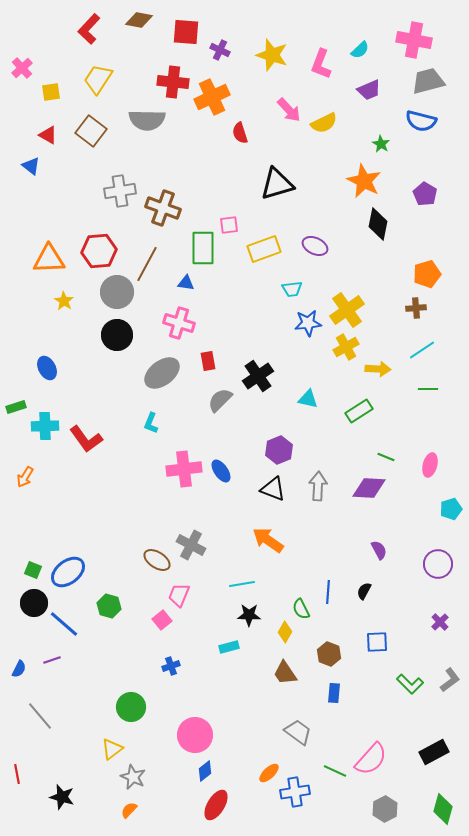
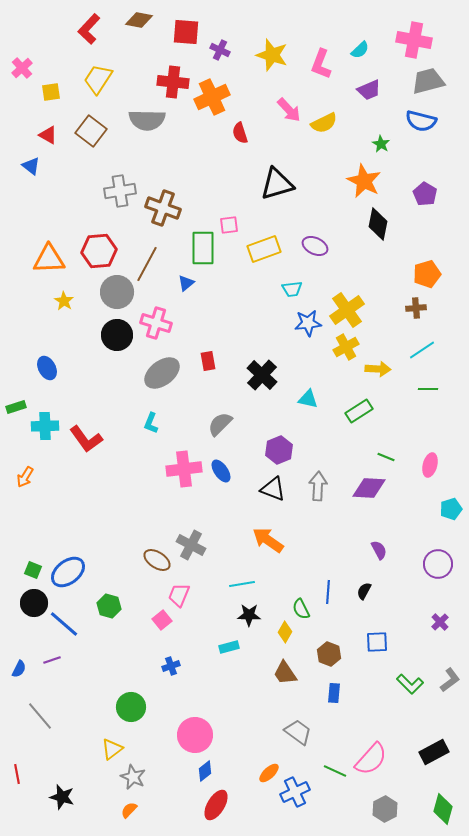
blue triangle at (186, 283): rotated 48 degrees counterclockwise
pink cross at (179, 323): moved 23 px left
black cross at (258, 376): moved 4 px right, 1 px up; rotated 12 degrees counterclockwise
gray semicircle at (220, 400): moved 24 px down
blue cross at (295, 792): rotated 16 degrees counterclockwise
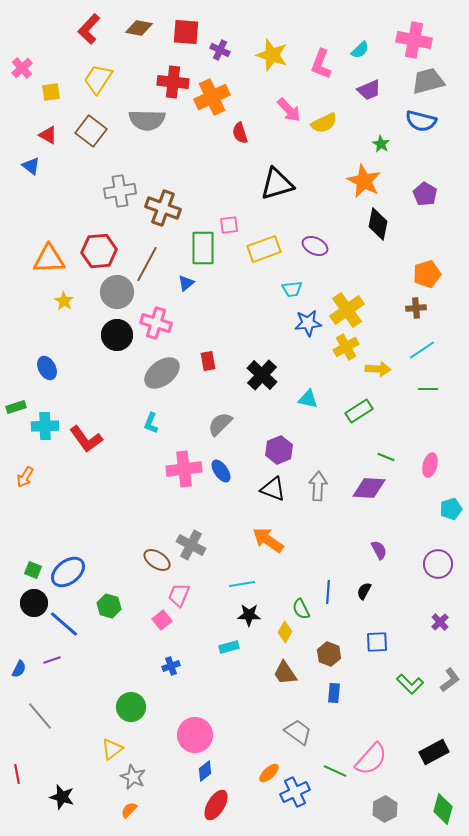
brown diamond at (139, 20): moved 8 px down
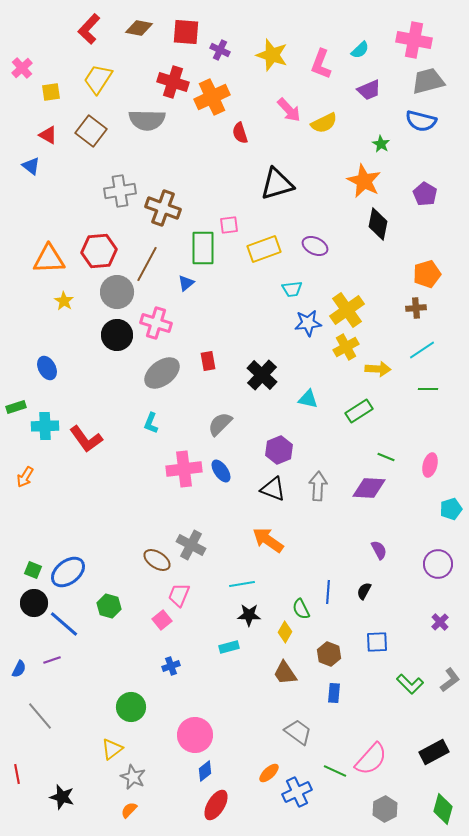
red cross at (173, 82): rotated 12 degrees clockwise
blue cross at (295, 792): moved 2 px right
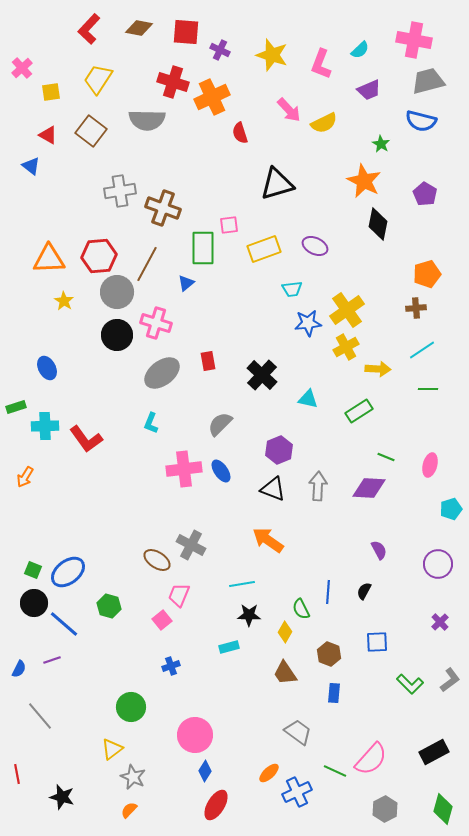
red hexagon at (99, 251): moved 5 px down
blue diamond at (205, 771): rotated 20 degrees counterclockwise
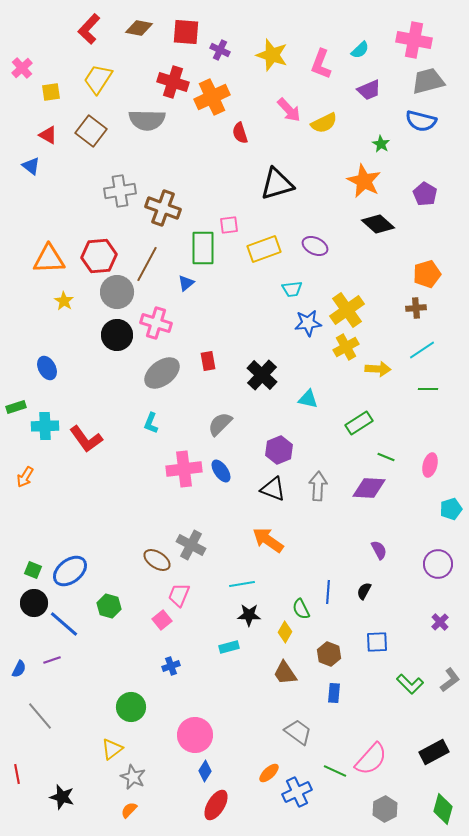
black diamond at (378, 224): rotated 60 degrees counterclockwise
green rectangle at (359, 411): moved 12 px down
blue ellipse at (68, 572): moved 2 px right, 1 px up
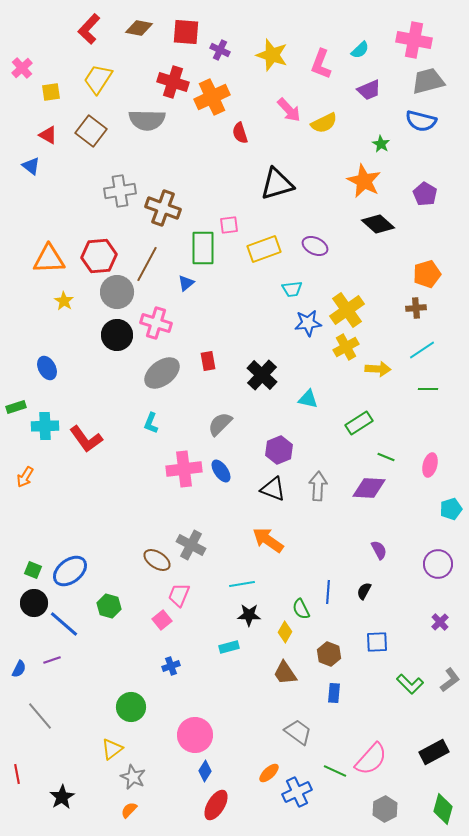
black star at (62, 797): rotated 25 degrees clockwise
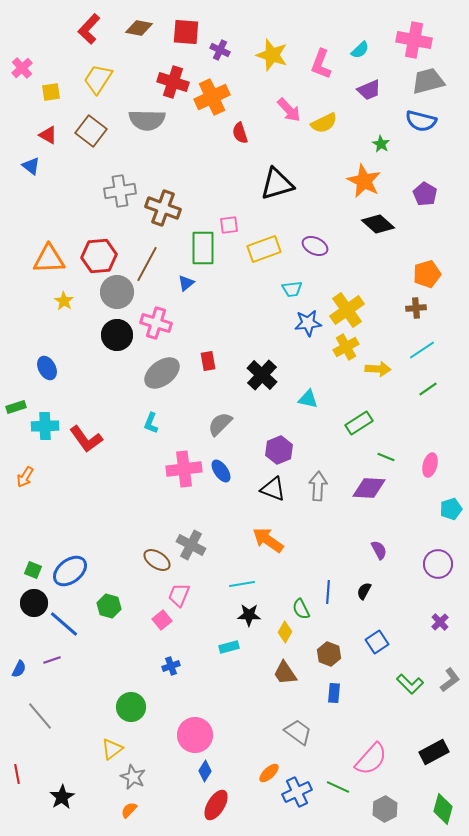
green line at (428, 389): rotated 36 degrees counterclockwise
blue square at (377, 642): rotated 30 degrees counterclockwise
green line at (335, 771): moved 3 px right, 16 px down
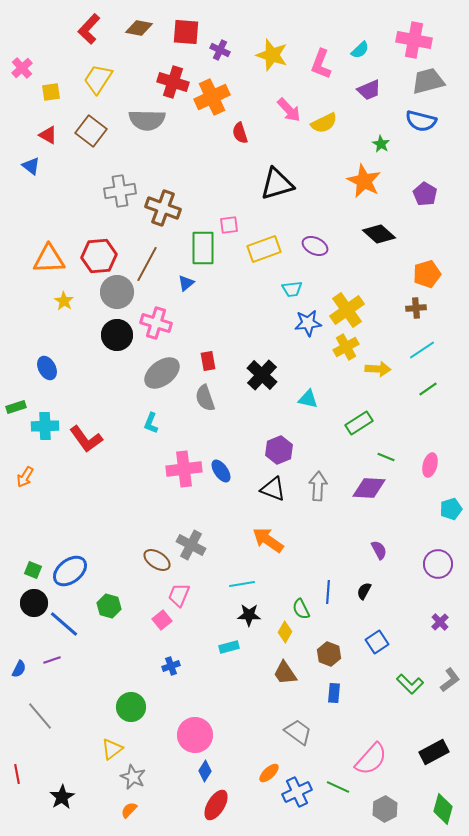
black diamond at (378, 224): moved 1 px right, 10 px down
gray semicircle at (220, 424): moved 15 px left, 26 px up; rotated 64 degrees counterclockwise
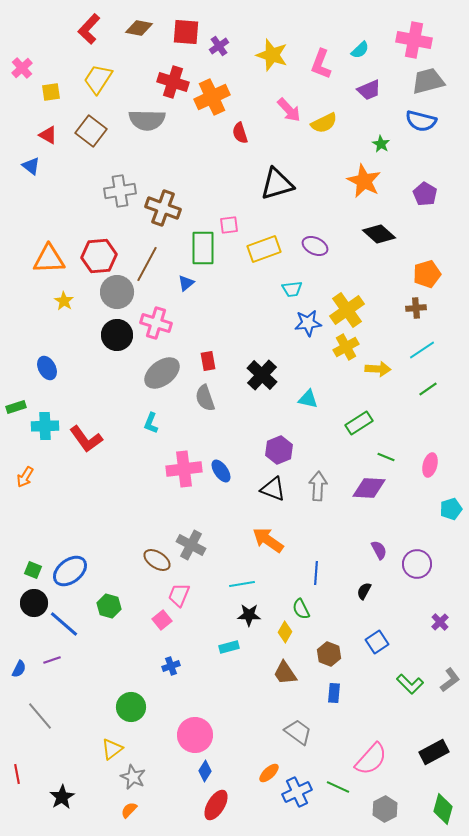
purple cross at (220, 50): moved 1 px left, 4 px up; rotated 30 degrees clockwise
purple circle at (438, 564): moved 21 px left
blue line at (328, 592): moved 12 px left, 19 px up
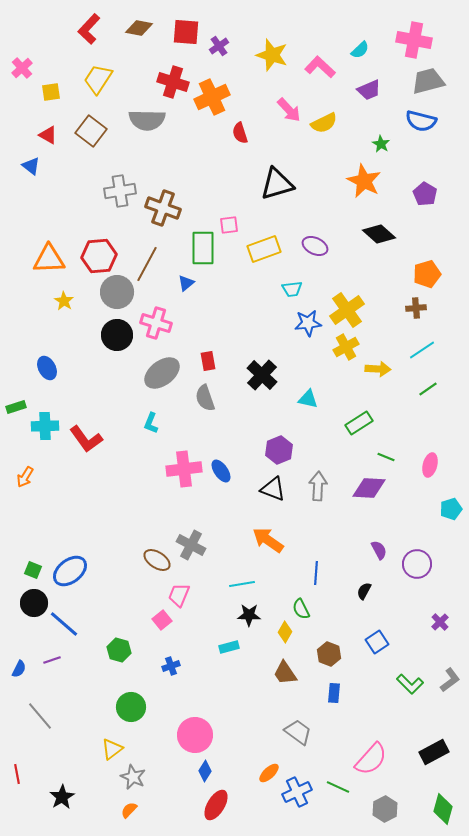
pink L-shape at (321, 64): moved 1 px left, 3 px down; rotated 112 degrees clockwise
green hexagon at (109, 606): moved 10 px right, 44 px down
